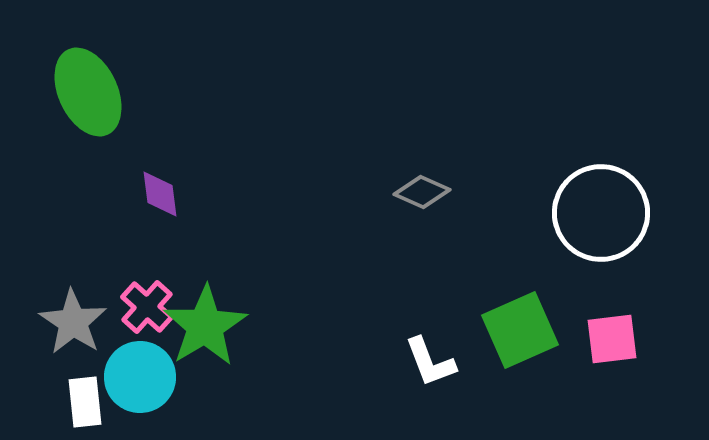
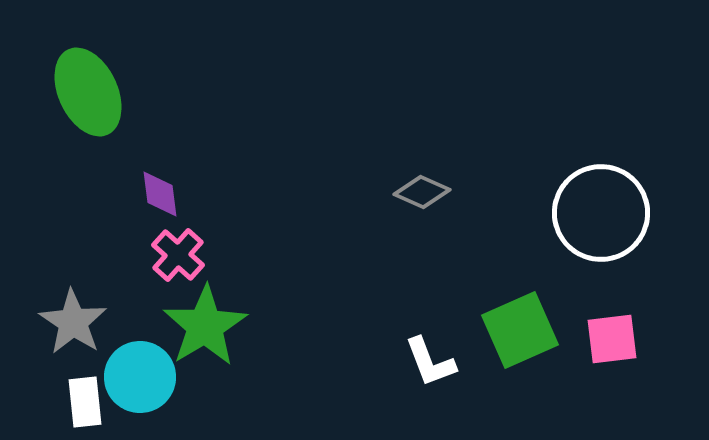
pink cross: moved 31 px right, 52 px up
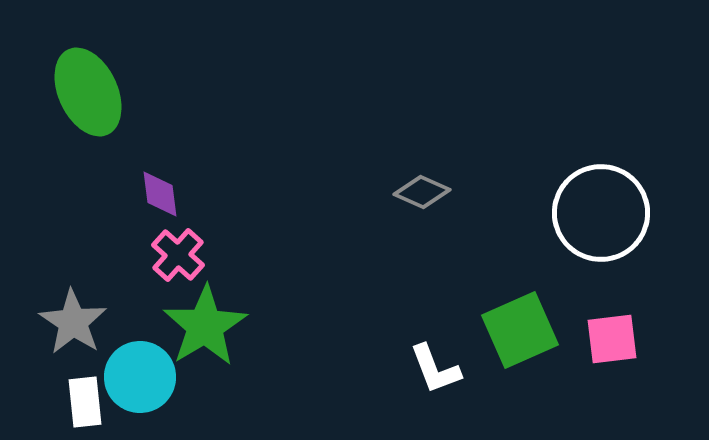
white L-shape: moved 5 px right, 7 px down
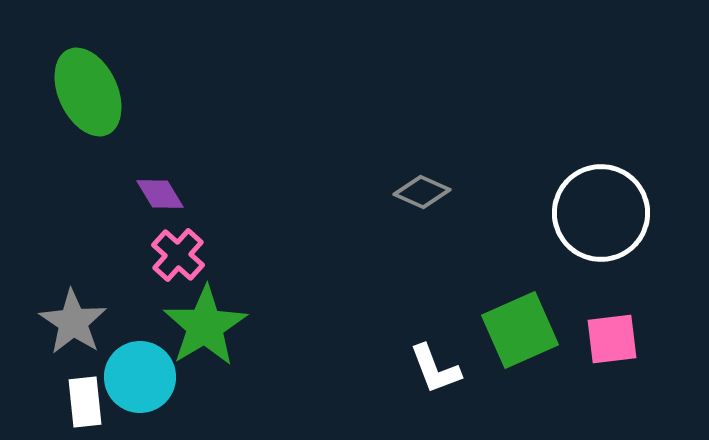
purple diamond: rotated 24 degrees counterclockwise
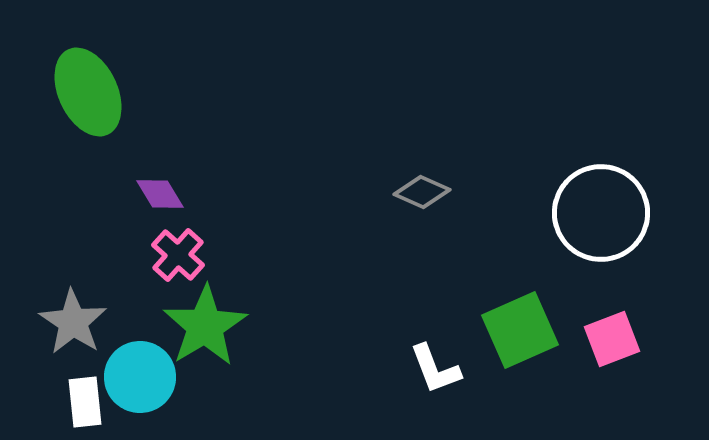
pink square: rotated 14 degrees counterclockwise
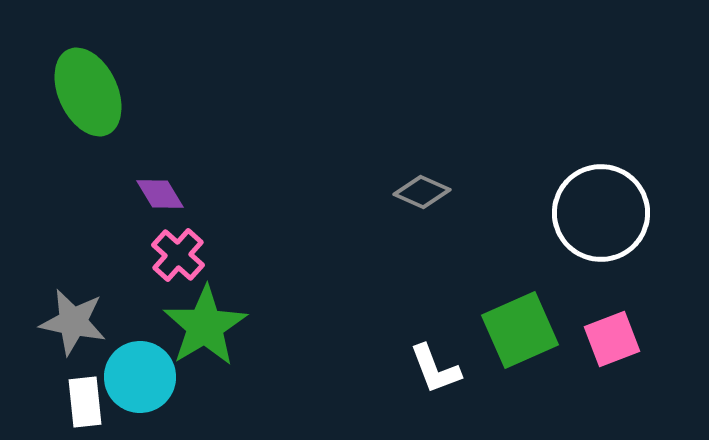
gray star: rotated 22 degrees counterclockwise
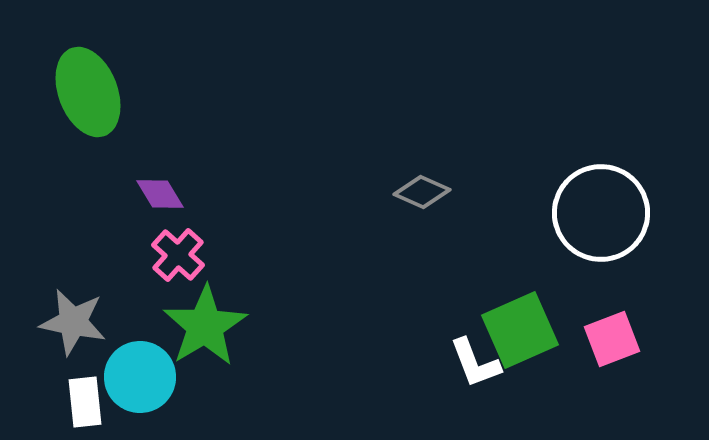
green ellipse: rotated 4 degrees clockwise
white L-shape: moved 40 px right, 6 px up
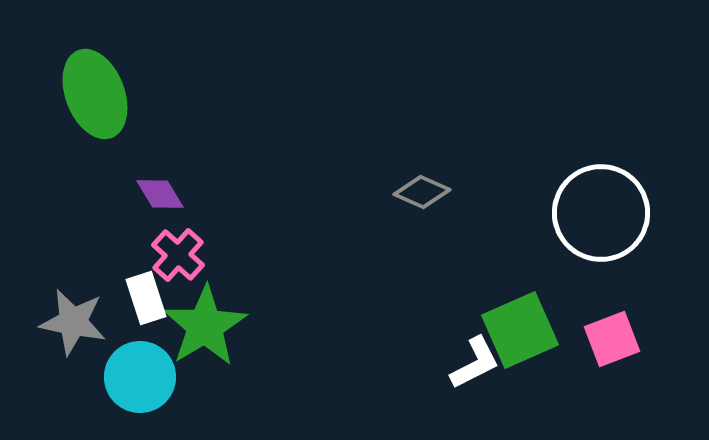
green ellipse: moved 7 px right, 2 px down
white L-shape: rotated 96 degrees counterclockwise
white rectangle: moved 61 px right, 104 px up; rotated 12 degrees counterclockwise
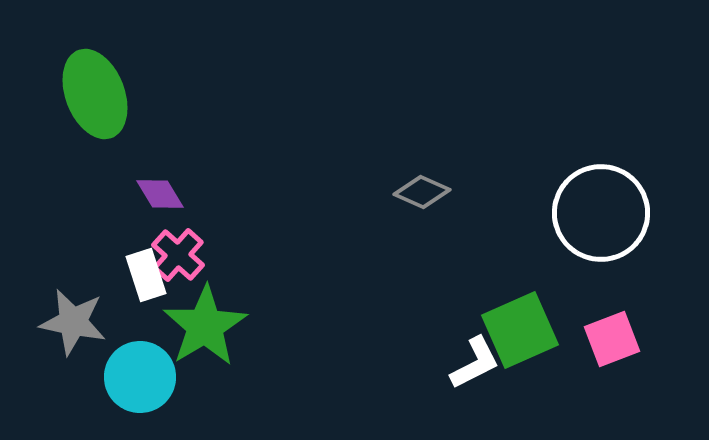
white rectangle: moved 23 px up
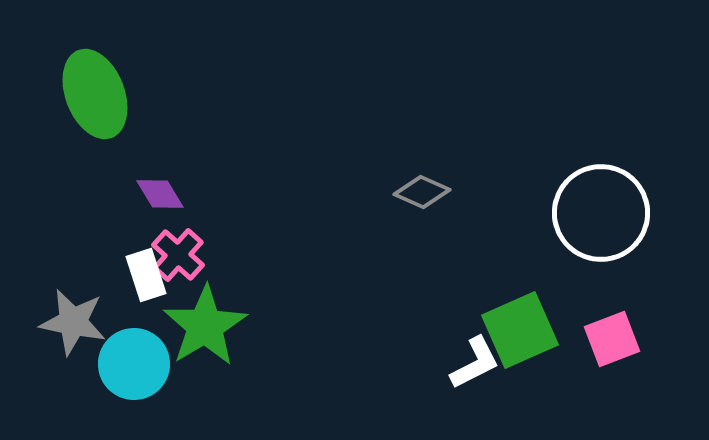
cyan circle: moved 6 px left, 13 px up
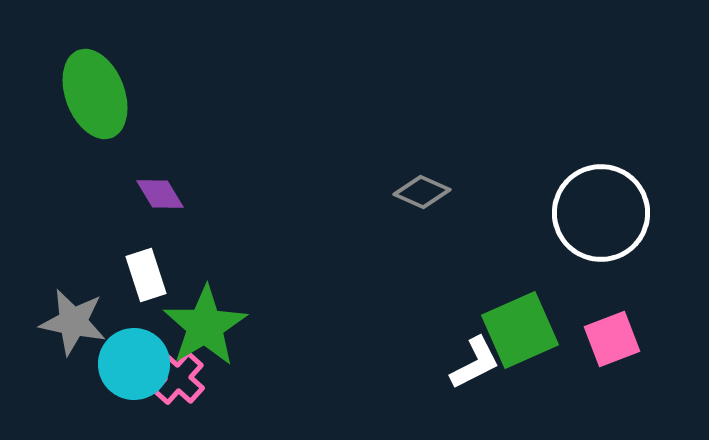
pink cross: moved 123 px down
